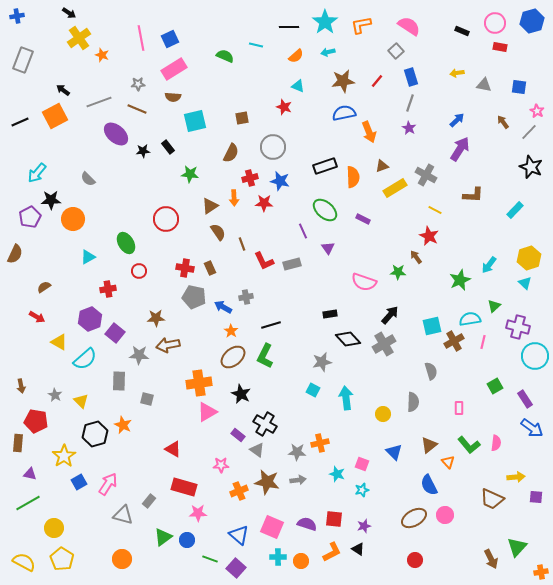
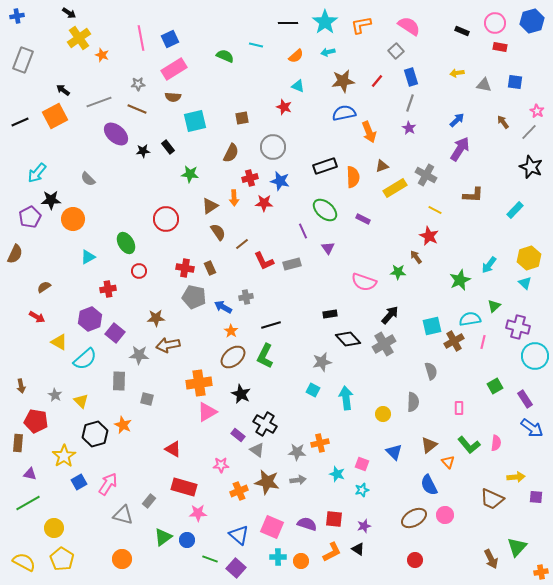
black line at (289, 27): moved 1 px left, 4 px up
blue square at (519, 87): moved 4 px left, 5 px up
brown line at (242, 244): rotated 72 degrees clockwise
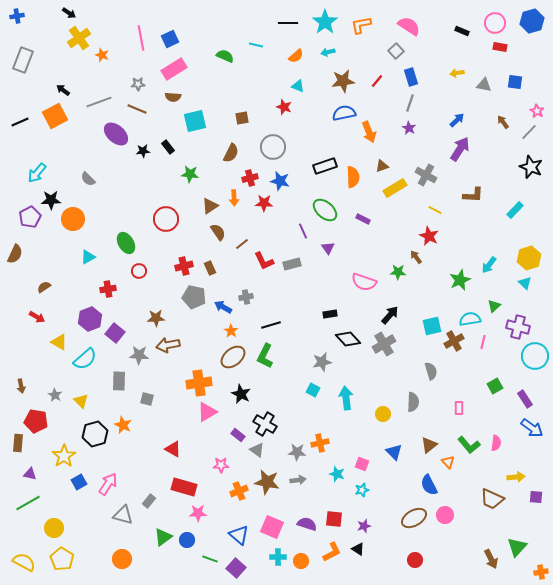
red cross at (185, 268): moved 1 px left, 2 px up; rotated 24 degrees counterclockwise
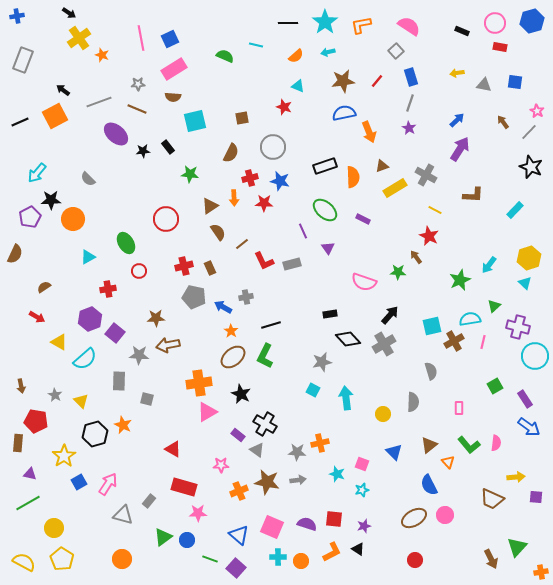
blue arrow at (532, 428): moved 3 px left, 1 px up
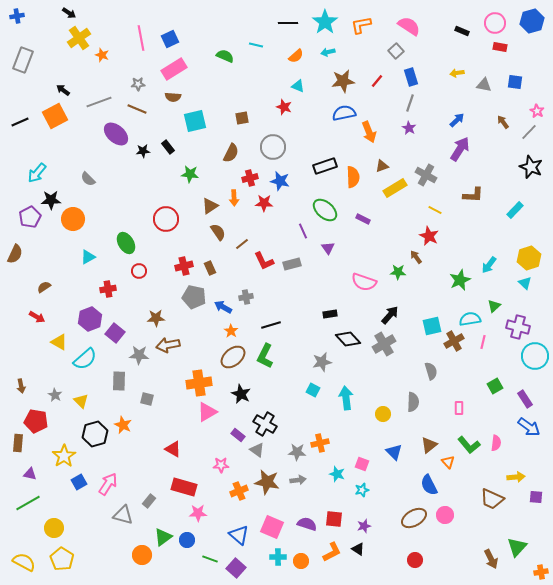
orange circle at (122, 559): moved 20 px right, 4 px up
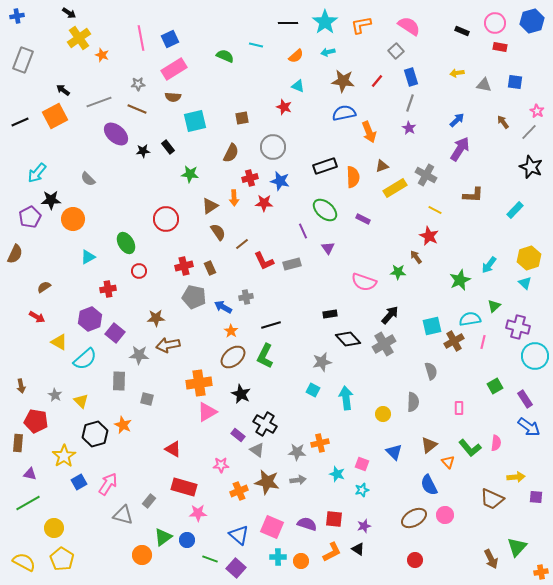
brown star at (343, 81): rotated 15 degrees clockwise
green L-shape at (469, 445): moved 1 px right, 3 px down
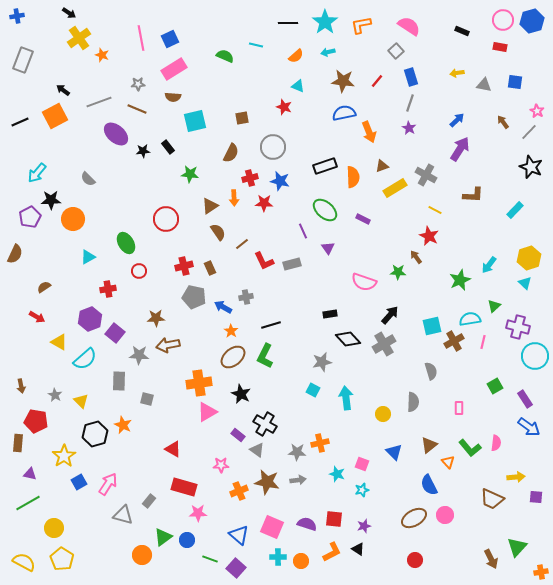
pink circle at (495, 23): moved 8 px right, 3 px up
